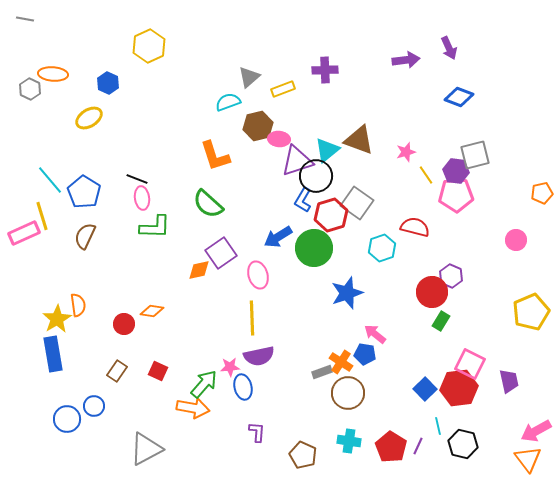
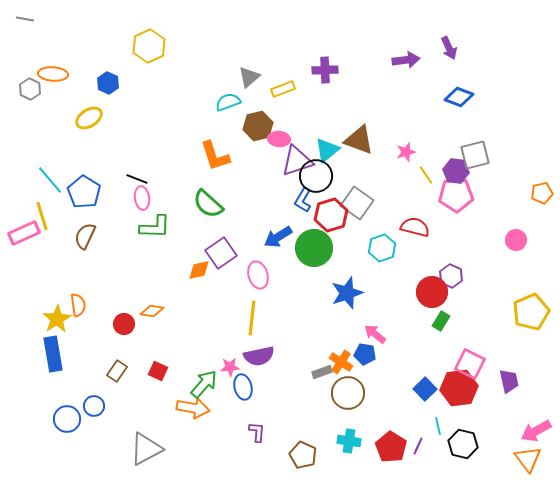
yellow line at (252, 318): rotated 8 degrees clockwise
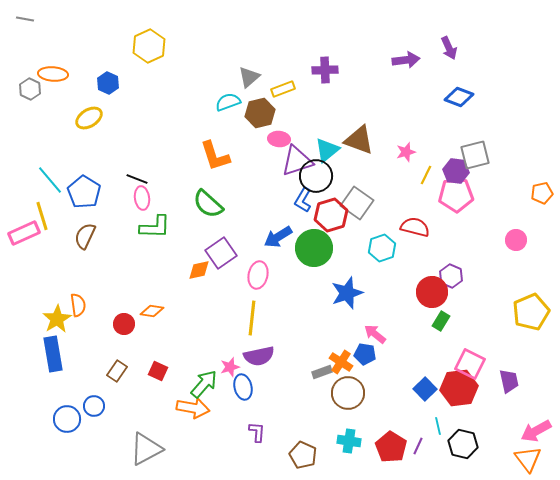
brown hexagon at (258, 126): moved 2 px right, 13 px up
yellow line at (426, 175): rotated 60 degrees clockwise
pink ellipse at (258, 275): rotated 28 degrees clockwise
pink star at (230, 367): rotated 12 degrees counterclockwise
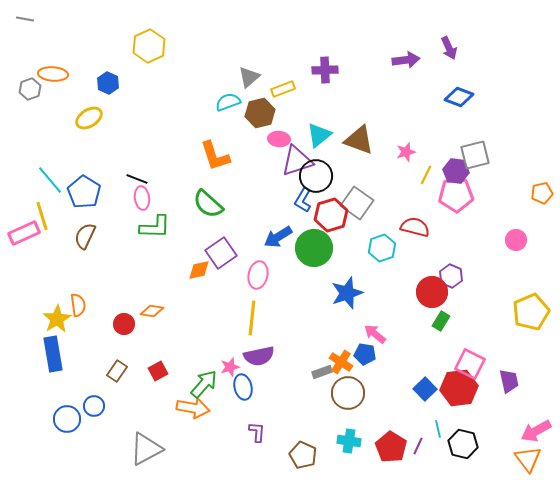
gray hexagon at (30, 89): rotated 15 degrees clockwise
cyan triangle at (327, 150): moved 8 px left, 15 px up
red square at (158, 371): rotated 36 degrees clockwise
cyan line at (438, 426): moved 3 px down
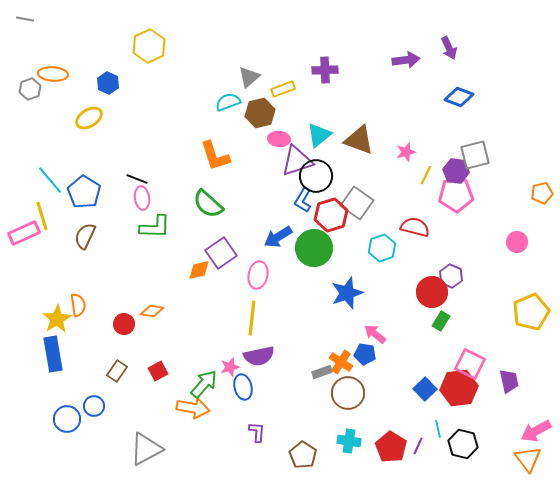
pink circle at (516, 240): moved 1 px right, 2 px down
brown pentagon at (303, 455): rotated 8 degrees clockwise
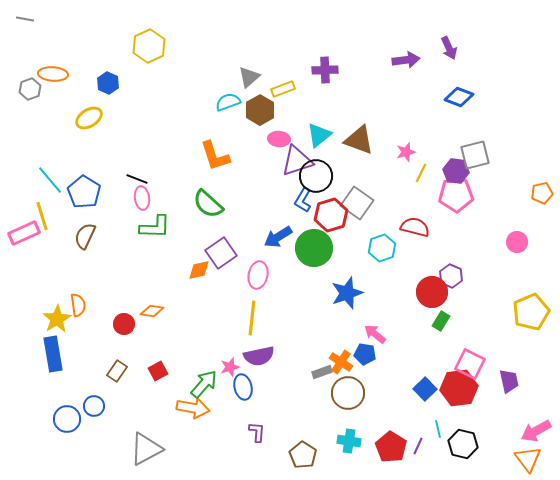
brown hexagon at (260, 113): moved 3 px up; rotated 16 degrees counterclockwise
yellow line at (426, 175): moved 5 px left, 2 px up
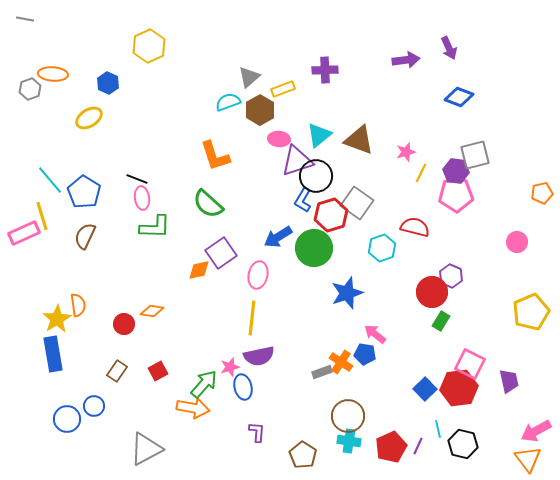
brown circle at (348, 393): moved 23 px down
red pentagon at (391, 447): rotated 16 degrees clockwise
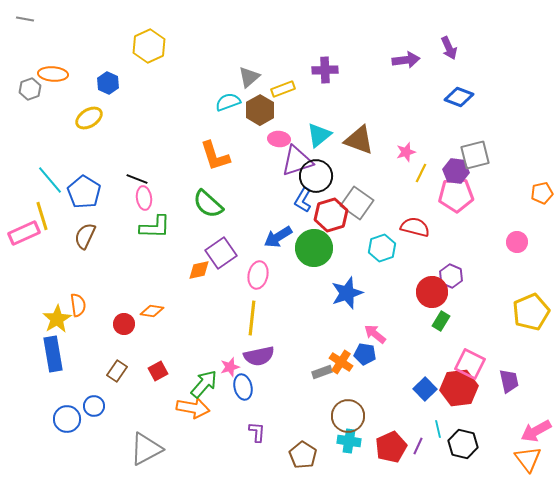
pink ellipse at (142, 198): moved 2 px right
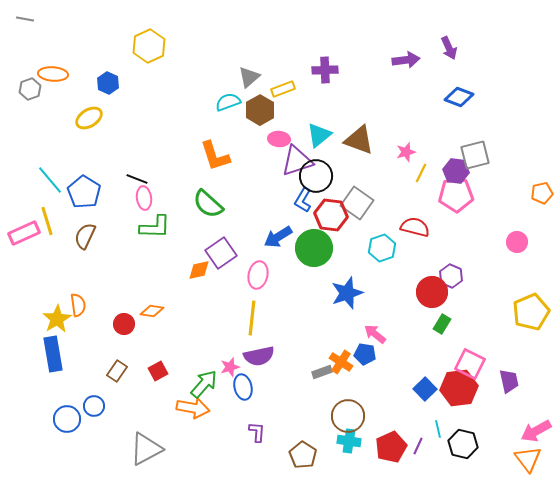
red hexagon at (331, 215): rotated 24 degrees clockwise
yellow line at (42, 216): moved 5 px right, 5 px down
green rectangle at (441, 321): moved 1 px right, 3 px down
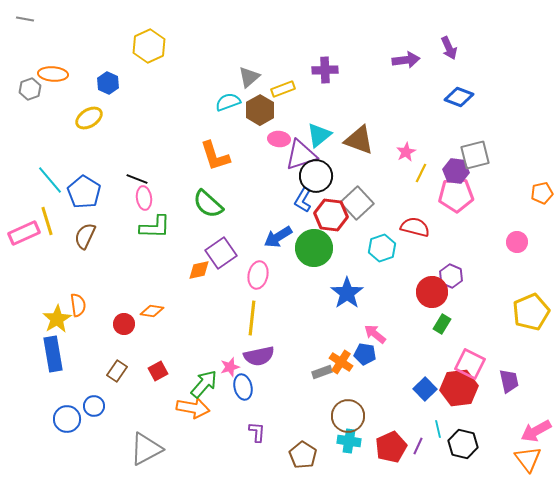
pink star at (406, 152): rotated 12 degrees counterclockwise
purple triangle at (297, 161): moved 4 px right, 6 px up
gray square at (357, 203): rotated 12 degrees clockwise
blue star at (347, 293): rotated 16 degrees counterclockwise
